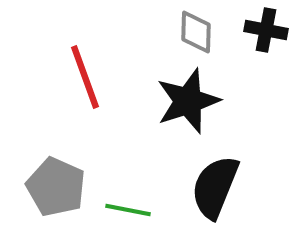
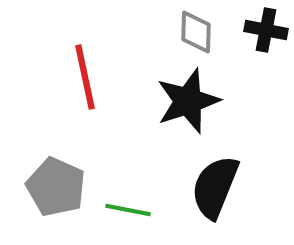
red line: rotated 8 degrees clockwise
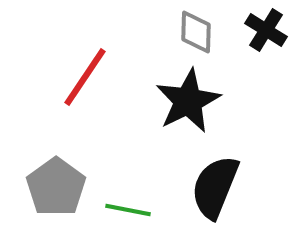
black cross: rotated 21 degrees clockwise
red line: rotated 46 degrees clockwise
black star: rotated 8 degrees counterclockwise
gray pentagon: rotated 12 degrees clockwise
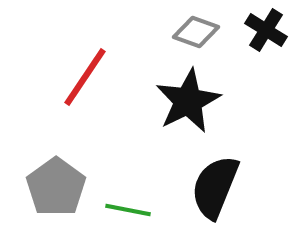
gray diamond: rotated 72 degrees counterclockwise
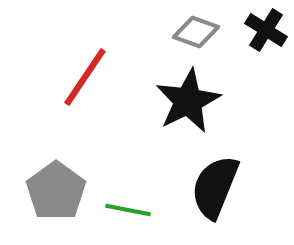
gray pentagon: moved 4 px down
